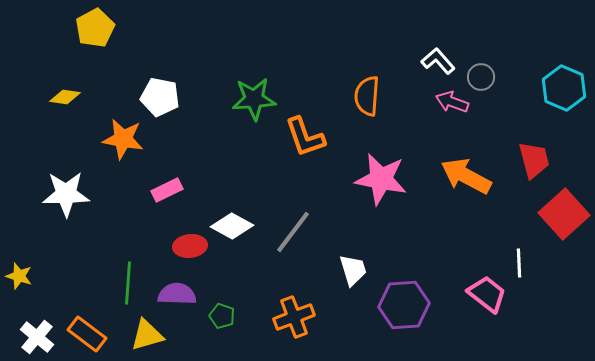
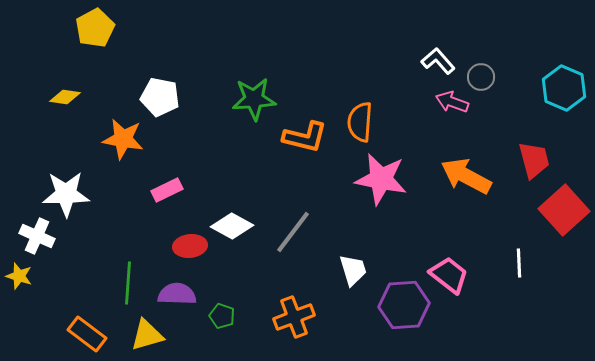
orange semicircle: moved 7 px left, 26 px down
orange L-shape: rotated 57 degrees counterclockwise
red square: moved 4 px up
pink trapezoid: moved 38 px left, 19 px up
white cross: moved 101 px up; rotated 16 degrees counterclockwise
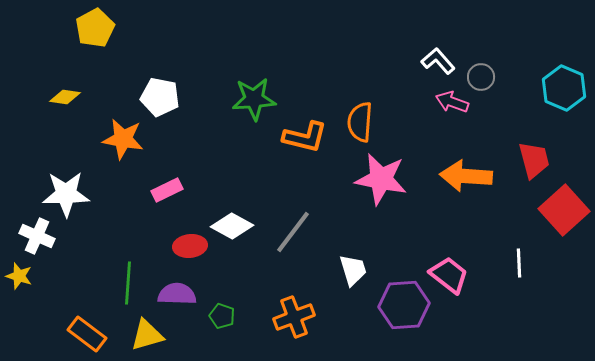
orange arrow: rotated 24 degrees counterclockwise
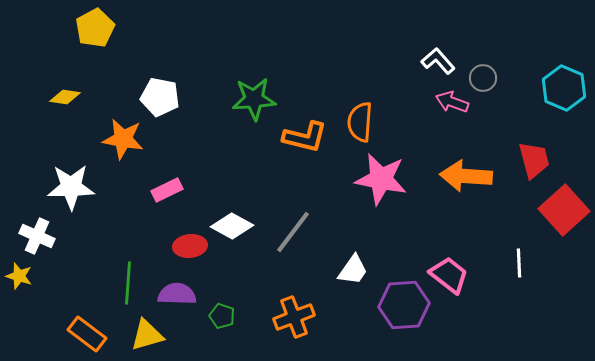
gray circle: moved 2 px right, 1 px down
white star: moved 5 px right, 7 px up
white trapezoid: rotated 52 degrees clockwise
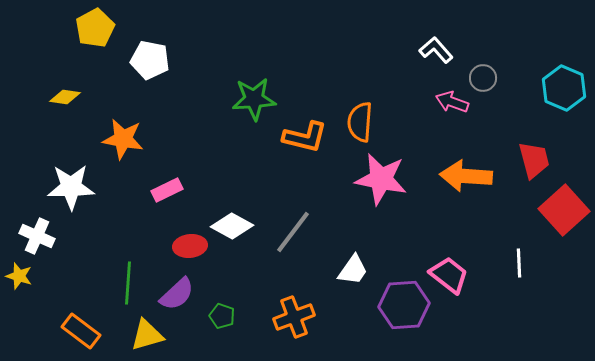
white L-shape: moved 2 px left, 11 px up
white pentagon: moved 10 px left, 37 px up
purple semicircle: rotated 135 degrees clockwise
orange rectangle: moved 6 px left, 3 px up
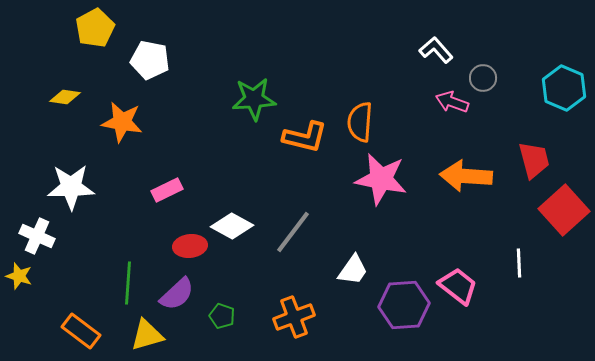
orange star: moved 1 px left, 17 px up
pink trapezoid: moved 9 px right, 11 px down
